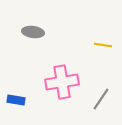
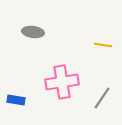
gray line: moved 1 px right, 1 px up
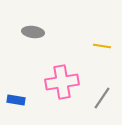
yellow line: moved 1 px left, 1 px down
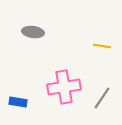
pink cross: moved 2 px right, 5 px down
blue rectangle: moved 2 px right, 2 px down
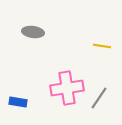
pink cross: moved 3 px right, 1 px down
gray line: moved 3 px left
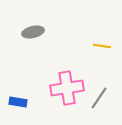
gray ellipse: rotated 20 degrees counterclockwise
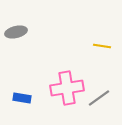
gray ellipse: moved 17 px left
gray line: rotated 20 degrees clockwise
blue rectangle: moved 4 px right, 4 px up
